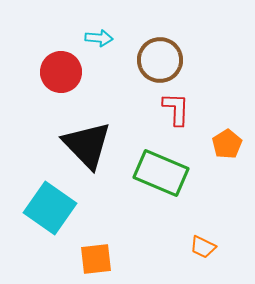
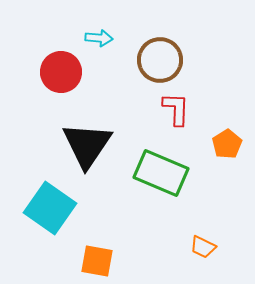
black triangle: rotated 18 degrees clockwise
orange square: moved 1 px right, 2 px down; rotated 16 degrees clockwise
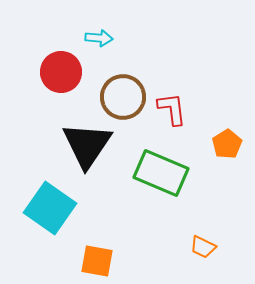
brown circle: moved 37 px left, 37 px down
red L-shape: moved 4 px left; rotated 9 degrees counterclockwise
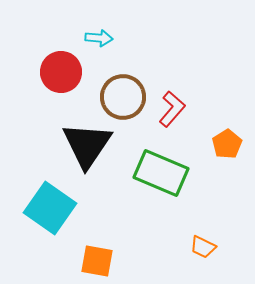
red L-shape: rotated 48 degrees clockwise
